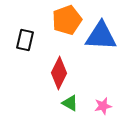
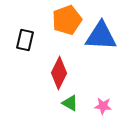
pink star: rotated 18 degrees clockwise
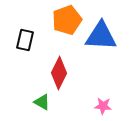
green triangle: moved 28 px left, 1 px up
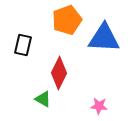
blue triangle: moved 3 px right, 2 px down
black rectangle: moved 2 px left, 5 px down
green triangle: moved 1 px right, 3 px up
pink star: moved 4 px left
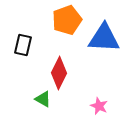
pink star: rotated 18 degrees clockwise
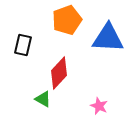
blue triangle: moved 4 px right
red diamond: rotated 16 degrees clockwise
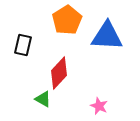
orange pentagon: rotated 12 degrees counterclockwise
blue triangle: moved 1 px left, 2 px up
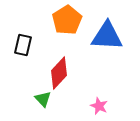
green triangle: rotated 18 degrees clockwise
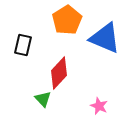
blue triangle: moved 2 px left, 2 px down; rotated 20 degrees clockwise
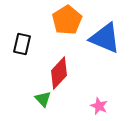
black rectangle: moved 1 px left, 1 px up
